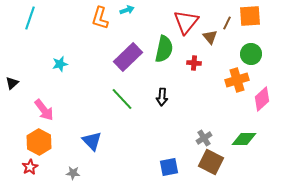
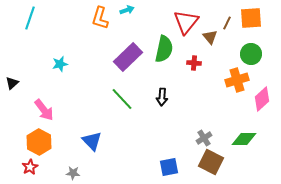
orange square: moved 1 px right, 2 px down
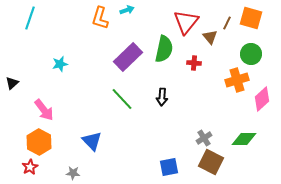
orange square: rotated 20 degrees clockwise
